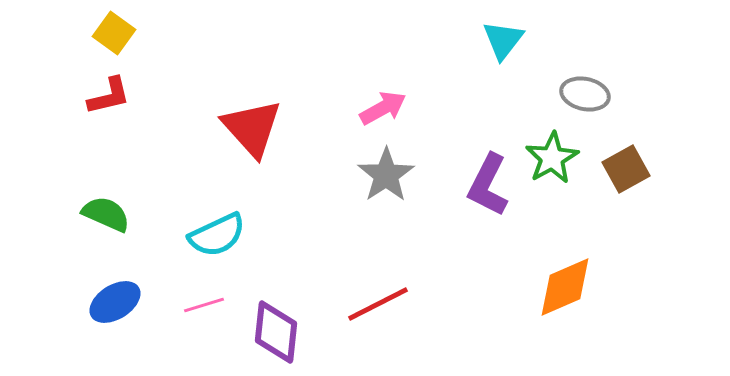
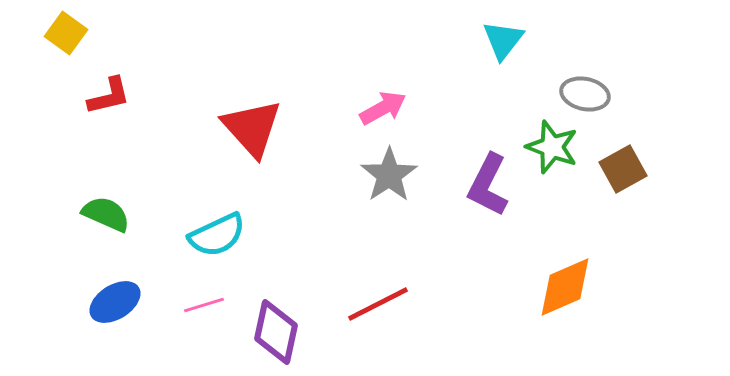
yellow square: moved 48 px left
green star: moved 11 px up; rotated 22 degrees counterclockwise
brown square: moved 3 px left
gray star: moved 3 px right
purple diamond: rotated 6 degrees clockwise
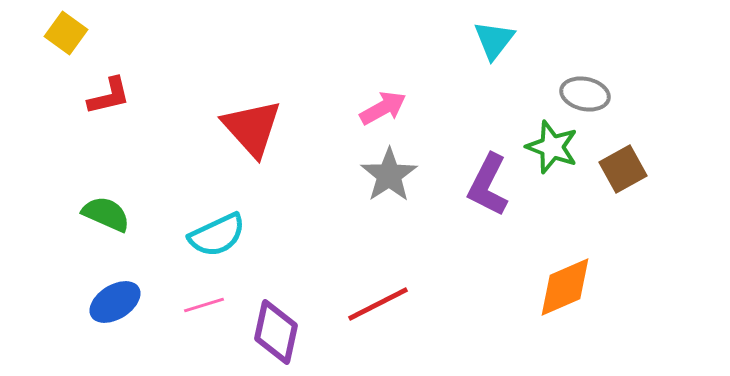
cyan triangle: moved 9 px left
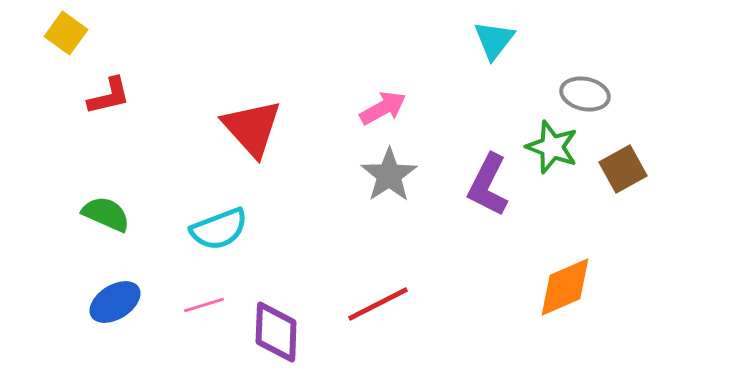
cyan semicircle: moved 2 px right, 6 px up; rotated 4 degrees clockwise
purple diamond: rotated 10 degrees counterclockwise
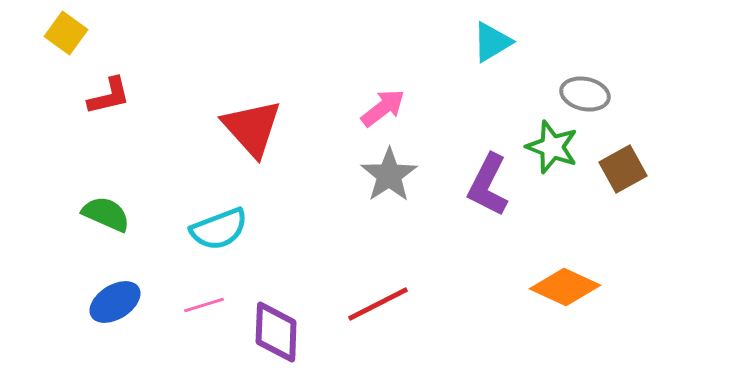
cyan triangle: moved 2 px left, 2 px down; rotated 21 degrees clockwise
pink arrow: rotated 9 degrees counterclockwise
orange diamond: rotated 48 degrees clockwise
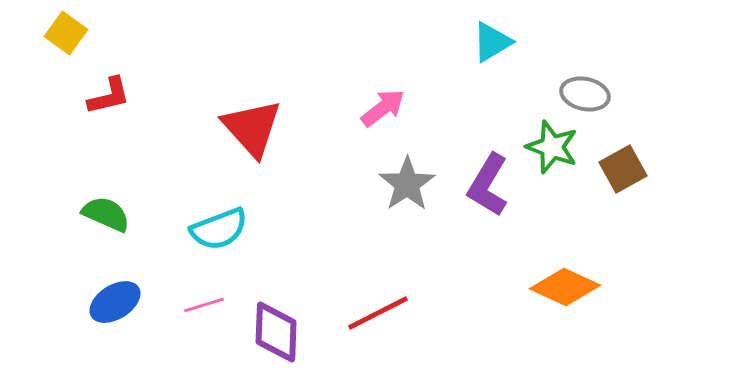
gray star: moved 18 px right, 9 px down
purple L-shape: rotated 4 degrees clockwise
red line: moved 9 px down
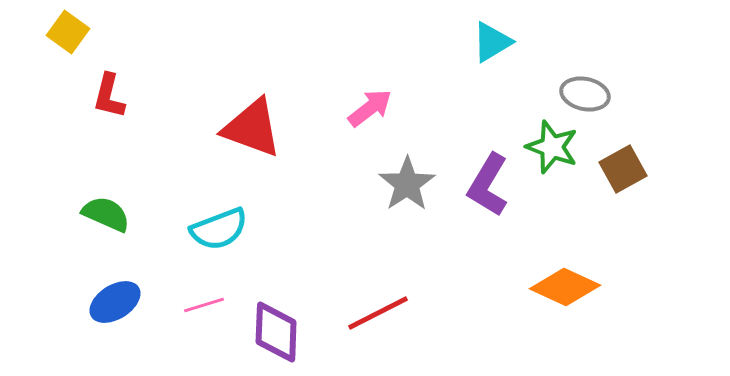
yellow square: moved 2 px right, 1 px up
red L-shape: rotated 117 degrees clockwise
pink arrow: moved 13 px left
red triangle: rotated 28 degrees counterclockwise
